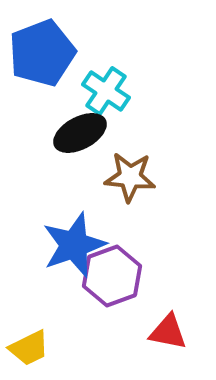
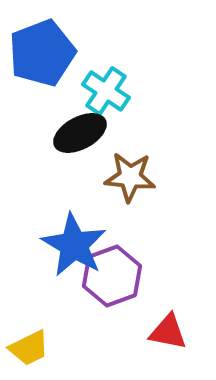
blue star: rotated 22 degrees counterclockwise
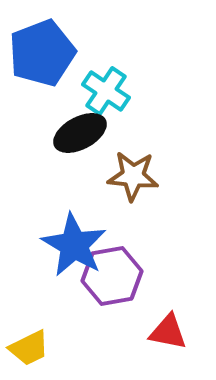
brown star: moved 3 px right, 1 px up
purple hexagon: rotated 10 degrees clockwise
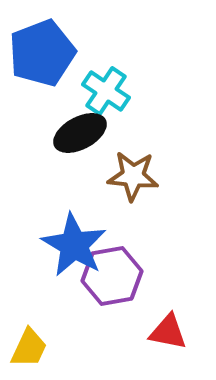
yellow trapezoid: rotated 39 degrees counterclockwise
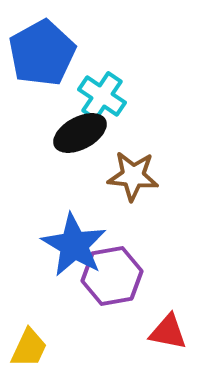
blue pentagon: rotated 8 degrees counterclockwise
cyan cross: moved 4 px left, 5 px down
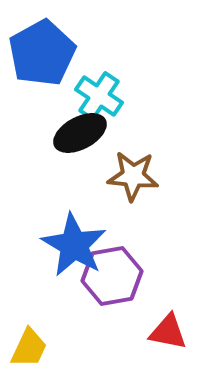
cyan cross: moved 3 px left
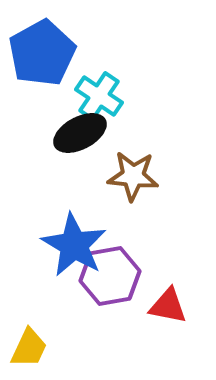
purple hexagon: moved 2 px left
red triangle: moved 26 px up
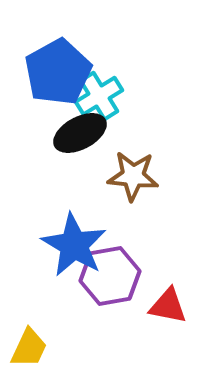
blue pentagon: moved 16 px right, 19 px down
cyan cross: rotated 24 degrees clockwise
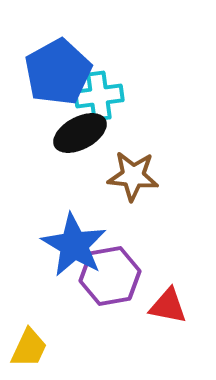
cyan cross: rotated 24 degrees clockwise
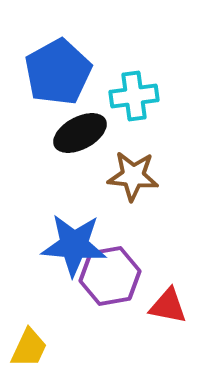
cyan cross: moved 35 px right
blue star: rotated 26 degrees counterclockwise
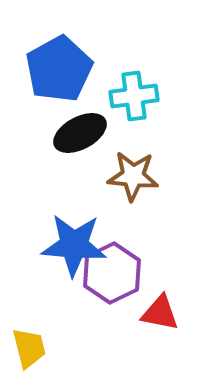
blue pentagon: moved 1 px right, 3 px up
purple hexagon: moved 2 px right, 3 px up; rotated 16 degrees counterclockwise
red triangle: moved 8 px left, 7 px down
yellow trapezoid: rotated 39 degrees counterclockwise
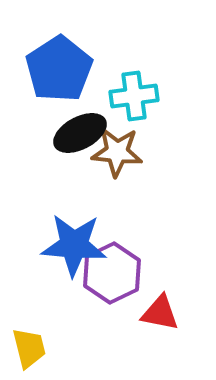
blue pentagon: rotated 4 degrees counterclockwise
brown star: moved 16 px left, 24 px up
